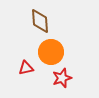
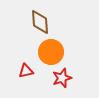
brown diamond: moved 1 px down
red triangle: moved 3 px down
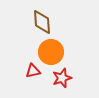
brown diamond: moved 2 px right
red triangle: moved 7 px right
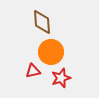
red star: moved 1 px left
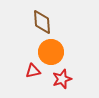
red star: moved 1 px right, 1 px down
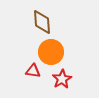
red triangle: rotated 21 degrees clockwise
red star: rotated 12 degrees counterclockwise
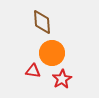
orange circle: moved 1 px right, 1 px down
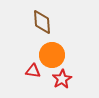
orange circle: moved 2 px down
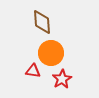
orange circle: moved 1 px left, 2 px up
